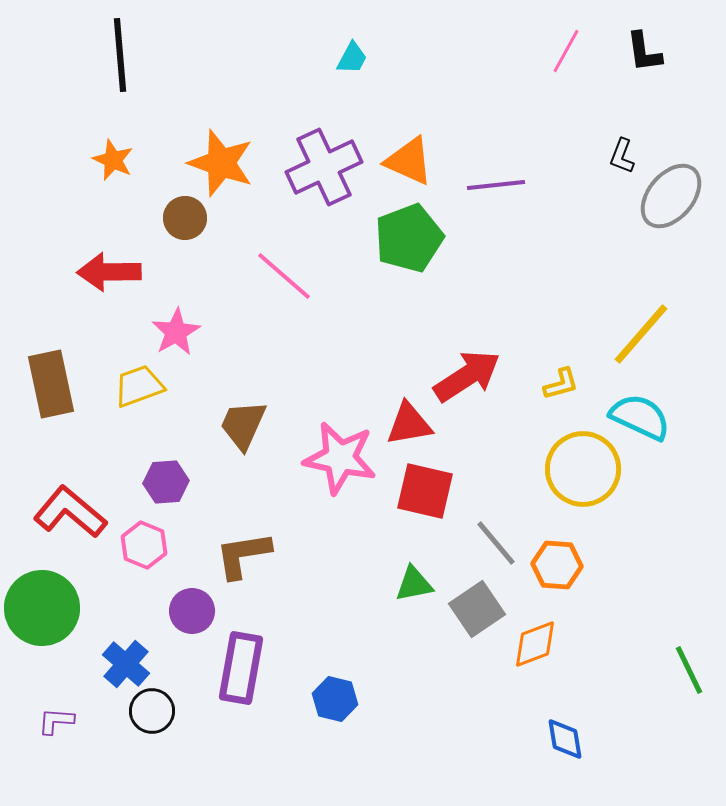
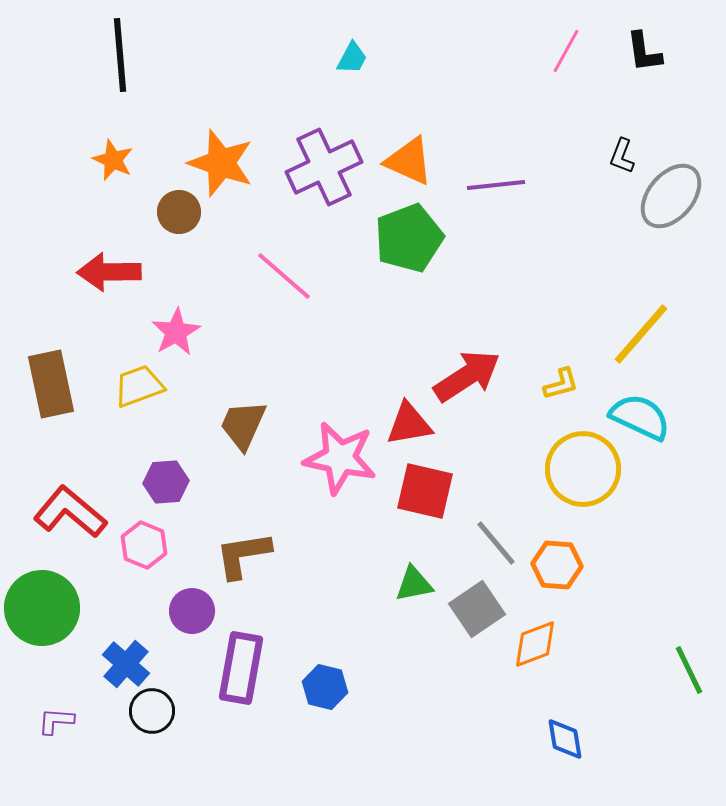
brown circle at (185, 218): moved 6 px left, 6 px up
blue hexagon at (335, 699): moved 10 px left, 12 px up
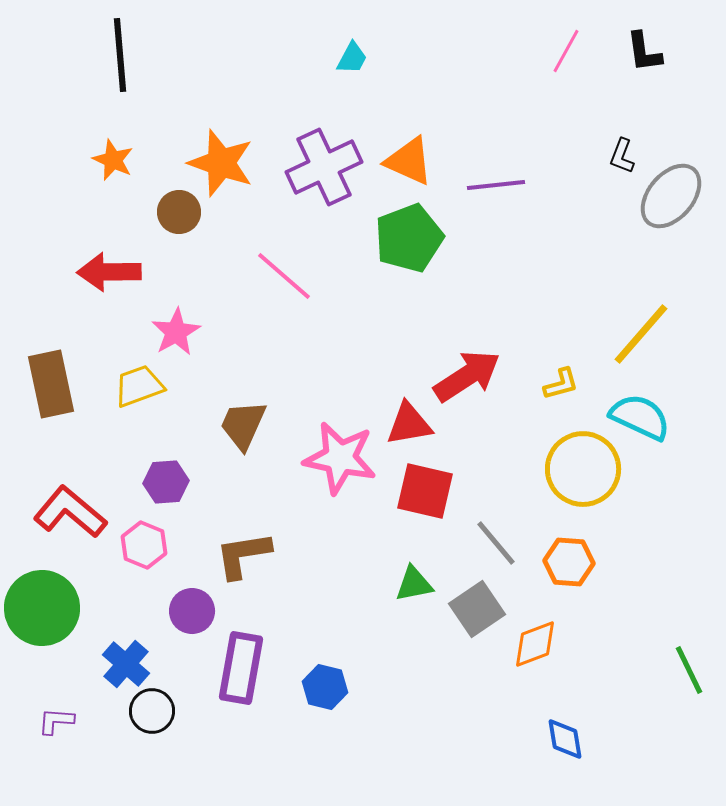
orange hexagon at (557, 565): moved 12 px right, 3 px up
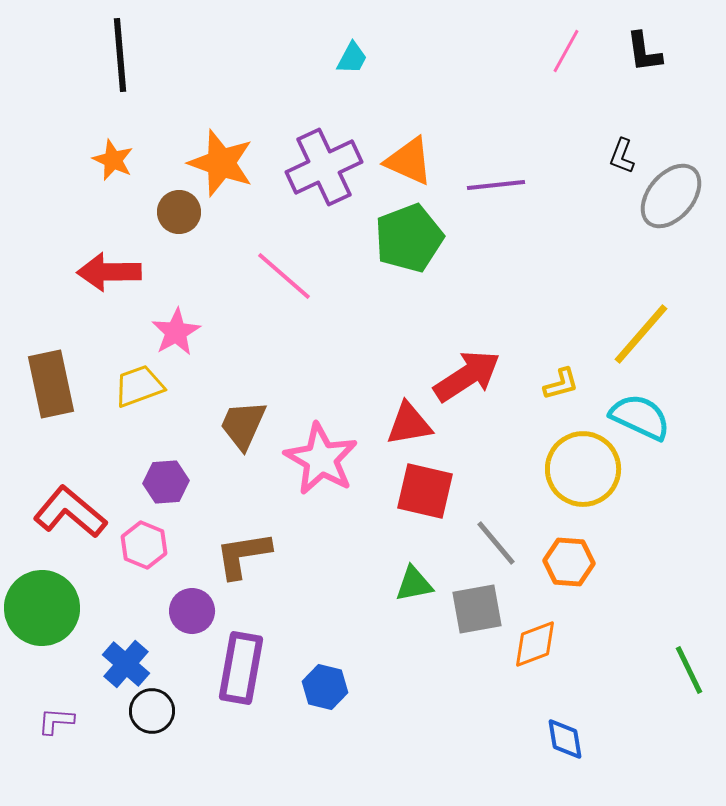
pink star at (340, 458): moved 19 px left, 1 px down; rotated 18 degrees clockwise
gray square at (477, 609): rotated 24 degrees clockwise
